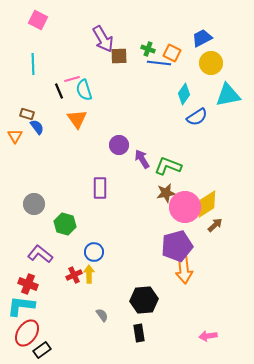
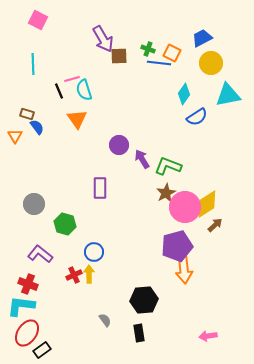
brown star at (166, 193): rotated 18 degrees counterclockwise
gray semicircle at (102, 315): moved 3 px right, 5 px down
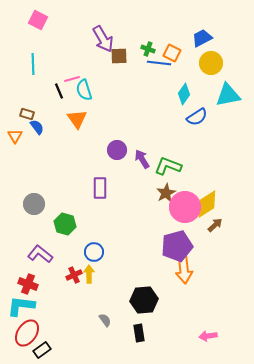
purple circle at (119, 145): moved 2 px left, 5 px down
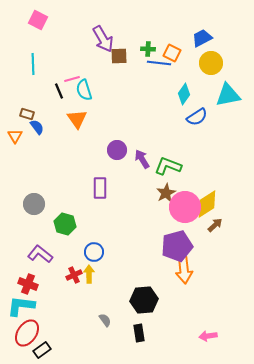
green cross at (148, 49): rotated 16 degrees counterclockwise
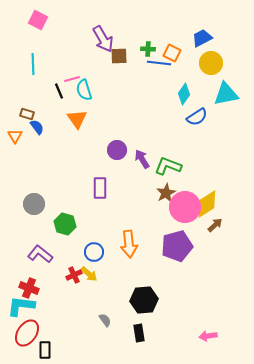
cyan triangle at (228, 95): moved 2 px left, 1 px up
orange arrow at (184, 270): moved 55 px left, 26 px up
yellow arrow at (89, 274): rotated 132 degrees clockwise
red cross at (28, 284): moved 1 px right, 4 px down
black rectangle at (42, 350): moved 3 px right; rotated 54 degrees counterclockwise
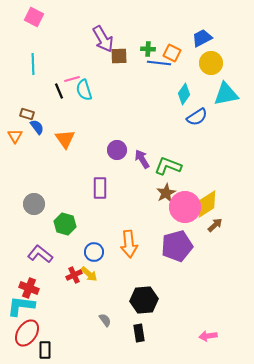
pink square at (38, 20): moved 4 px left, 3 px up
orange triangle at (77, 119): moved 12 px left, 20 px down
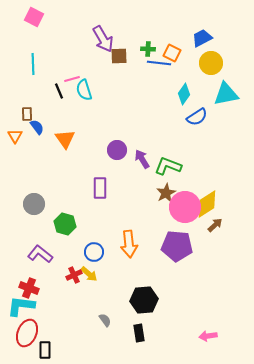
brown rectangle at (27, 114): rotated 72 degrees clockwise
purple pentagon at (177, 246): rotated 20 degrees clockwise
red ellipse at (27, 333): rotated 12 degrees counterclockwise
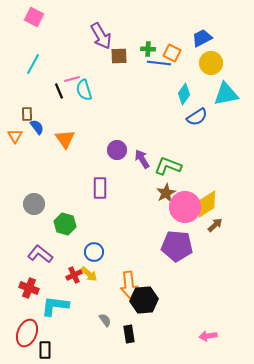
purple arrow at (103, 39): moved 2 px left, 3 px up
cyan line at (33, 64): rotated 30 degrees clockwise
orange arrow at (129, 244): moved 41 px down
cyan L-shape at (21, 306): moved 34 px right
black rectangle at (139, 333): moved 10 px left, 1 px down
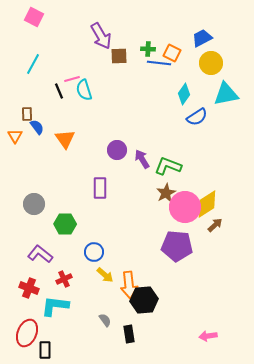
green hexagon at (65, 224): rotated 15 degrees counterclockwise
yellow arrow at (89, 274): moved 16 px right, 1 px down
red cross at (74, 275): moved 10 px left, 4 px down
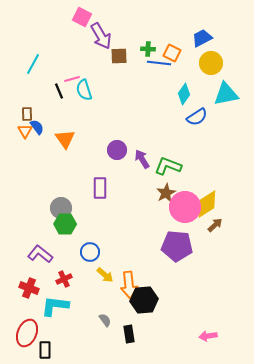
pink square at (34, 17): moved 48 px right
orange triangle at (15, 136): moved 10 px right, 5 px up
gray circle at (34, 204): moved 27 px right, 4 px down
blue circle at (94, 252): moved 4 px left
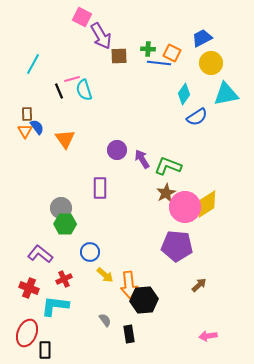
brown arrow at (215, 225): moved 16 px left, 60 px down
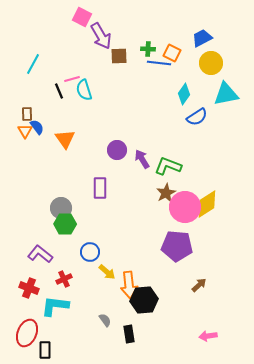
yellow arrow at (105, 275): moved 2 px right, 3 px up
